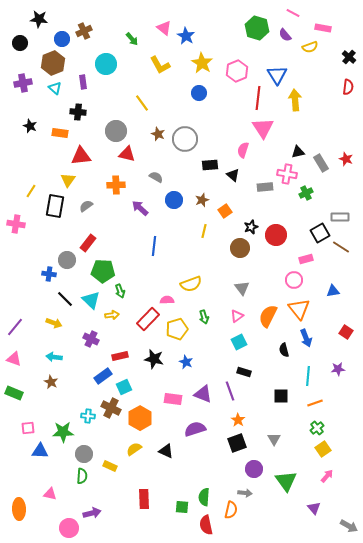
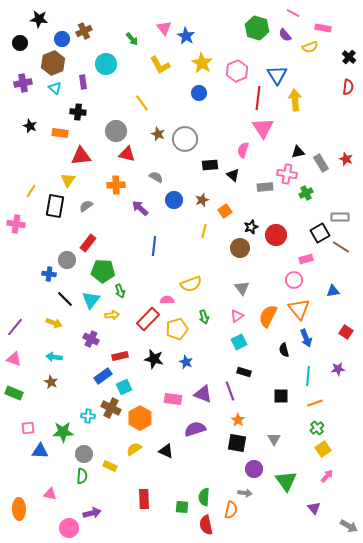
pink triangle at (164, 28): rotated 14 degrees clockwise
cyan triangle at (91, 300): rotated 24 degrees clockwise
black square at (237, 443): rotated 30 degrees clockwise
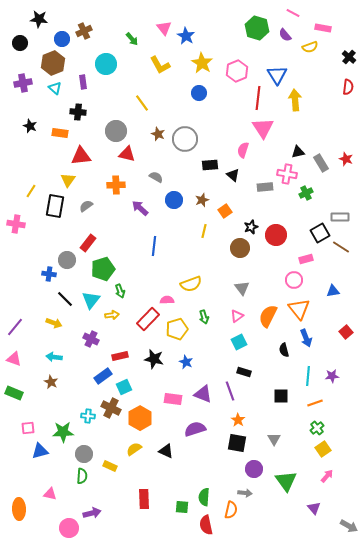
green pentagon at (103, 271): moved 2 px up; rotated 20 degrees counterclockwise
red square at (346, 332): rotated 16 degrees clockwise
purple star at (338, 369): moved 6 px left, 7 px down
blue triangle at (40, 451): rotated 18 degrees counterclockwise
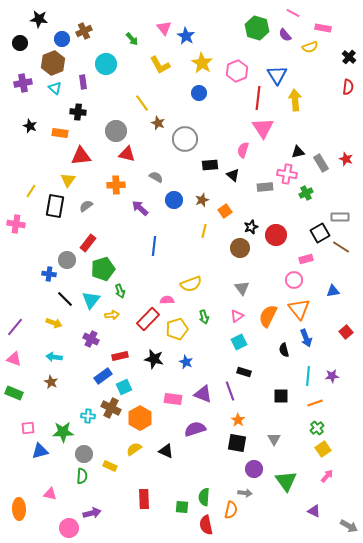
brown star at (158, 134): moved 11 px up
purple triangle at (314, 508): moved 3 px down; rotated 24 degrees counterclockwise
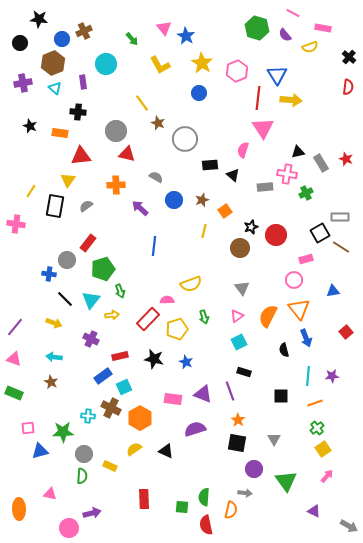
yellow arrow at (295, 100): moved 4 px left; rotated 100 degrees clockwise
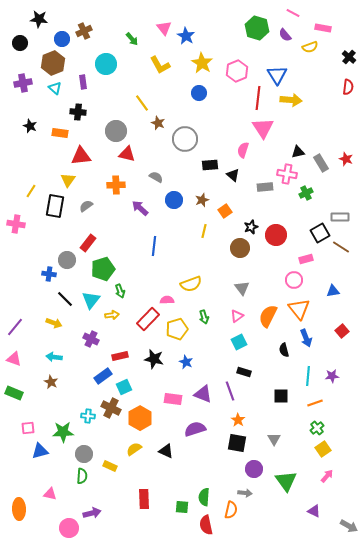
red square at (346, 332): moved 4 px left, 1 px up
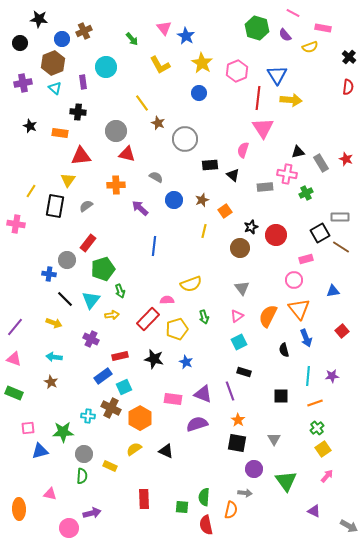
cyan circle at (106, 64): moved 3 px down
purple semicircle at (195, 429): moved 2 px right, 5 px up
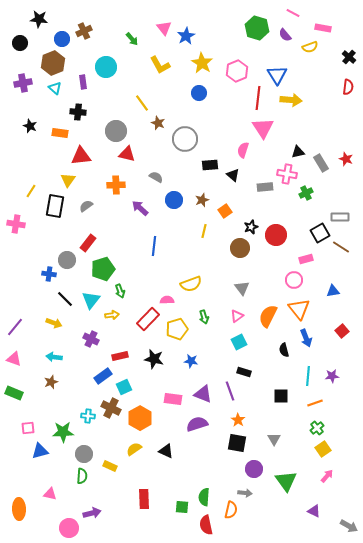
blue star at (186, 36): rotated 12 degrees clockwise
blue star at (186, 362): moved 5 px right, 1 px up; rotated 16 degrees counterclockwise
brown star at (51, 382): rotated 24 degrees clockwise
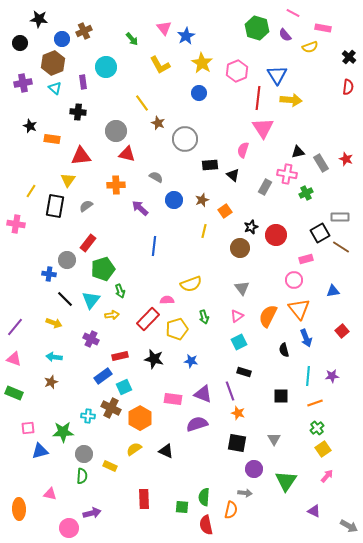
orange rectangle at (60, 133): moved 8 px left, 6 px down
gray rectangle at (265, 187): rotated 56 degrees counterclockwise
orange star at (238, 420): moved 7 px up; rotated 16 degrees counterclockwise
green triangle at (286, 481): rotated 10 degrees clockwise
